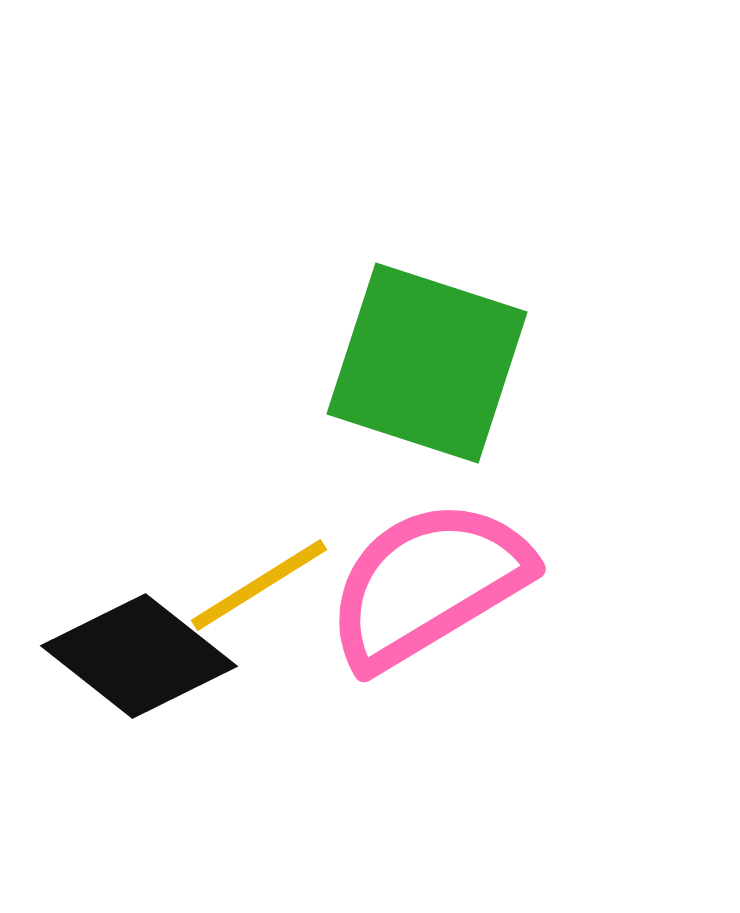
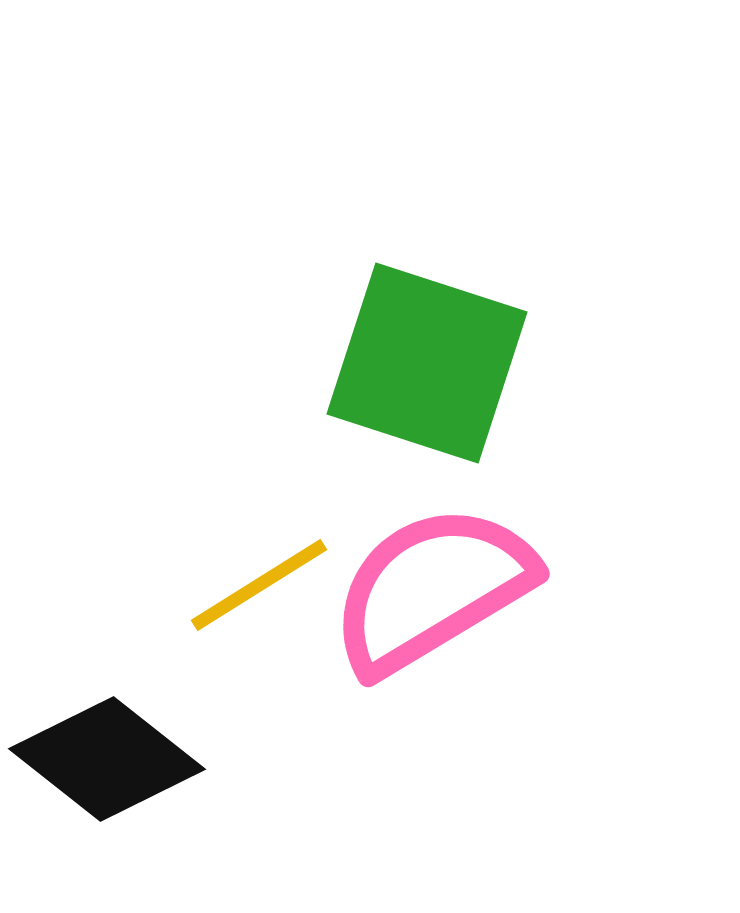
pink semicircle: moved 4 px right, 5 px down
black diamond: moved 32 px left, 103 px down
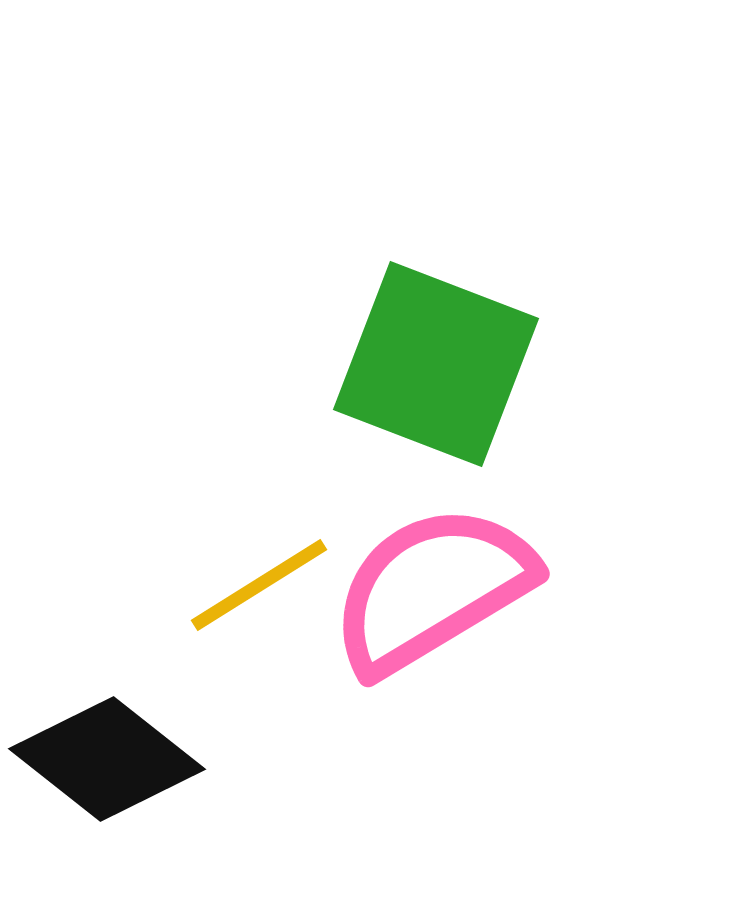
green square: moved 9 px right, 1 px down; rotated 3 degrees clockwise
